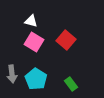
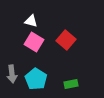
green rectangle: rotated 64 degrees counterclockwise
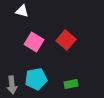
white triangle: moved 9 px left, 10 px up
gray arrow: moved 11 px down
cyan pentagon: rotated 30 degrees clockwise
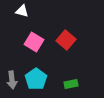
cyan pentagon: rotated 25 degrees counterclockwise
gray arrow: moved 5 px up
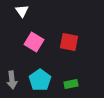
white triangle: rotated 40 degrees clockwise
red square: moved 3 px right, 2 px down; rotated 30 degrees counterclockwise
cyan pentagon: moved 4 px right, 1 px down
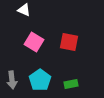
white triangle: moved 2 px right, 1 px up; rotated 32 degrees counterclockwise
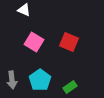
red square: rotated 12 degrees clockwise
green rectangle: moved 1 px left, 3 px down; rotated 24 degrees counterclockwise
